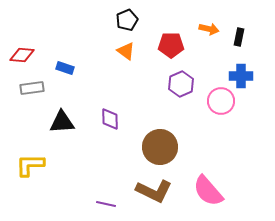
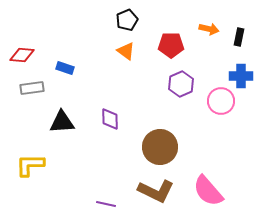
brown L-shape: moved 2 px right
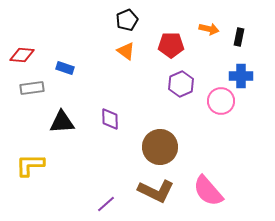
purple line: rotated 54 degrees counterclockwise
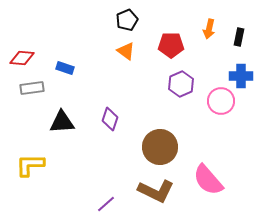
orange arrow: rotated 90 degrees clockwise
red diamond: moved 3 px down
purple diamond: rotated 20 degrees clockwise
pink semicircle: moved 11 px up
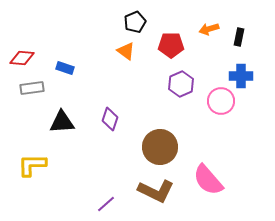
black pentagon: moved 8 px right, 2 px down
orange arrow: rotated 60 degrees clockwise
yellow L-shape: moved 2 px right
